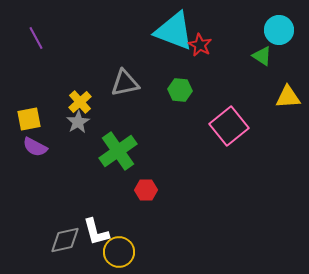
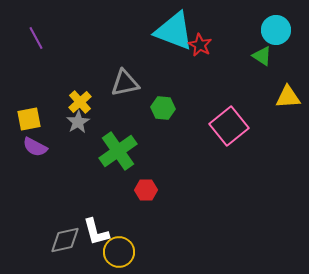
cyan circle: moved 3 px left
green hexagon: moved 17 px left, 18 px down
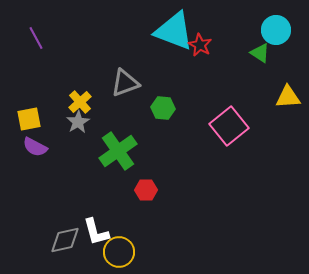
green triangle: moved 2 px left, 3 px up
gray triangle: rotated 8 degrees counterclockwise
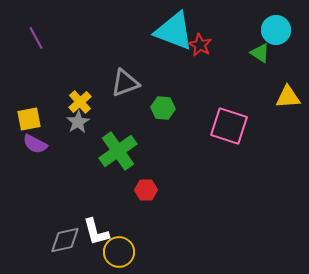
pink square: rotated 33 degrees counterclockwise
purple semicircle: moved 3 px up
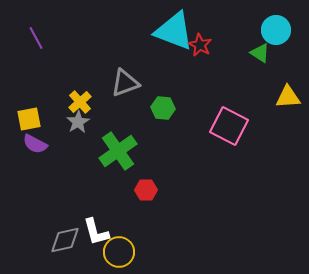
pink square: rotated 9 degrees clockwise
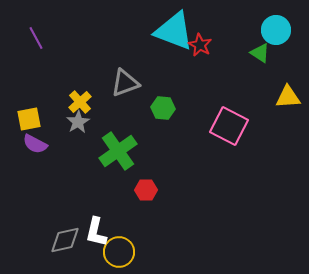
white L-shape: rotated 28 degrees clockwise
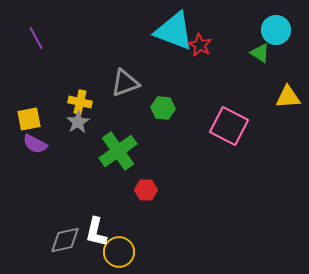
yellow cross: rotated 35 degrees counterclockwise
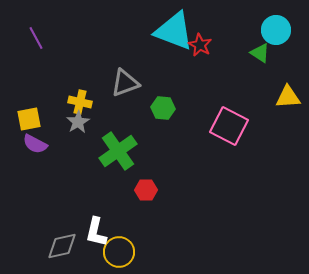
gray diamond: moved 3 px left, 6 px down
